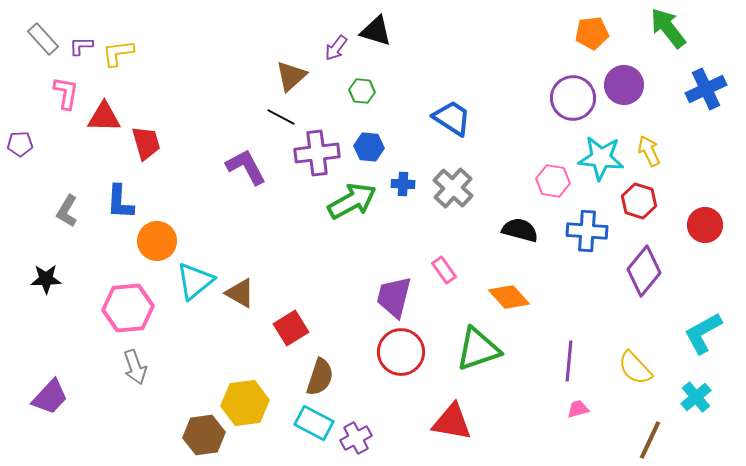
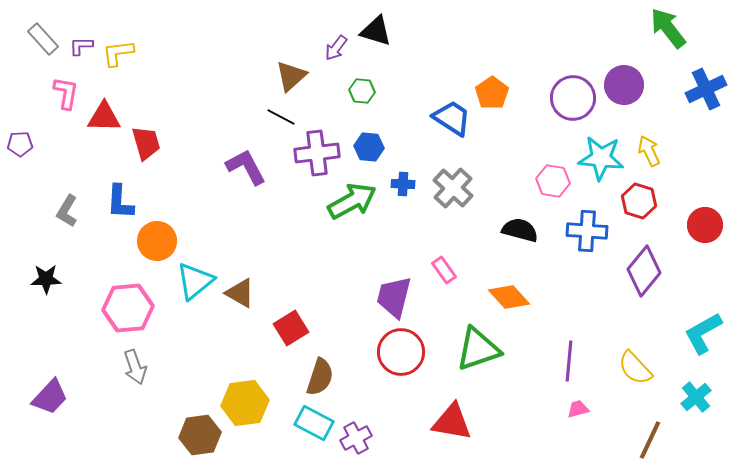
orange pentagon at (592, 33): moved 100 px left, 60 px down; rotated 28 degrees counterclockwise
brown hexagon at (204, 435): moved 4 px left
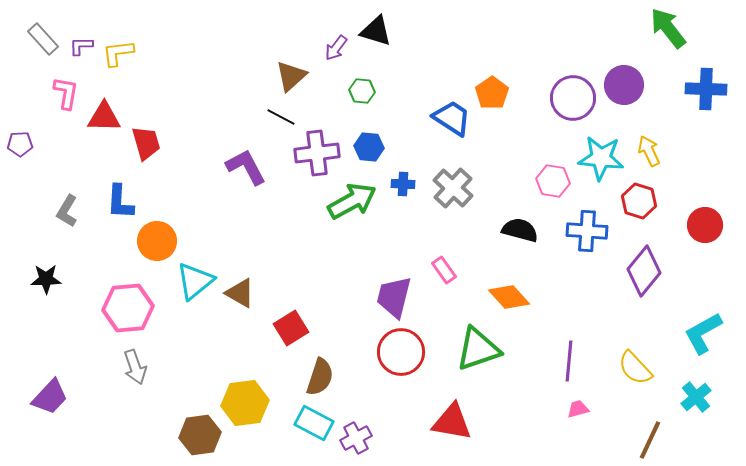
blue cross at (706, 89): rotated 27 degrees clockwise
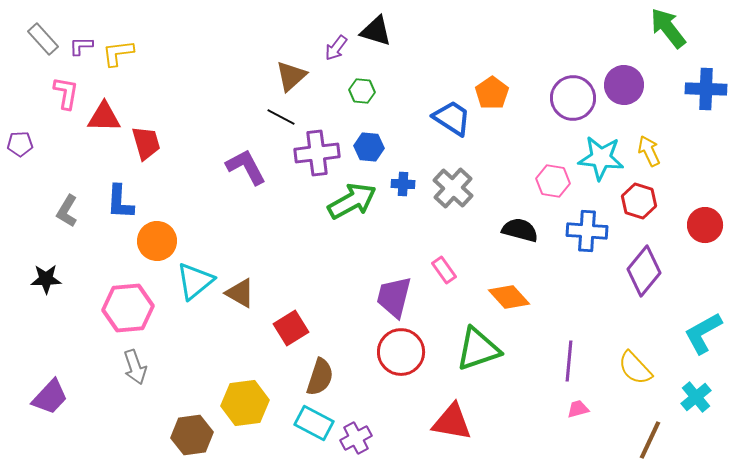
brown hexagon at (200, 435): moved 8 px left
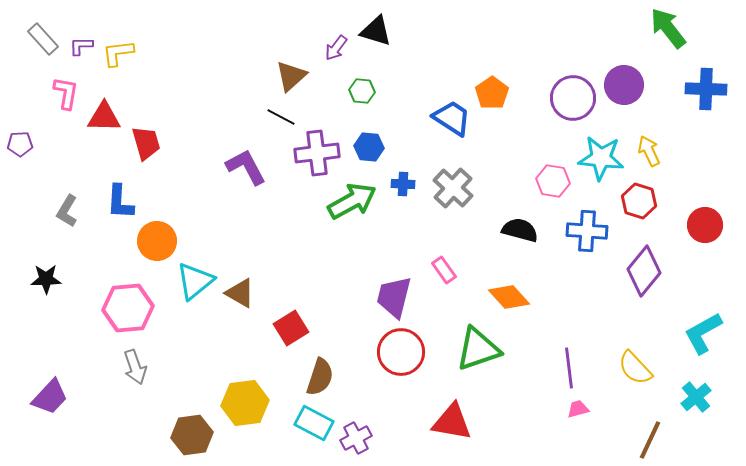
purple line at (569, 361): moved 7 px down; rotated 12 degrees counterclockwise
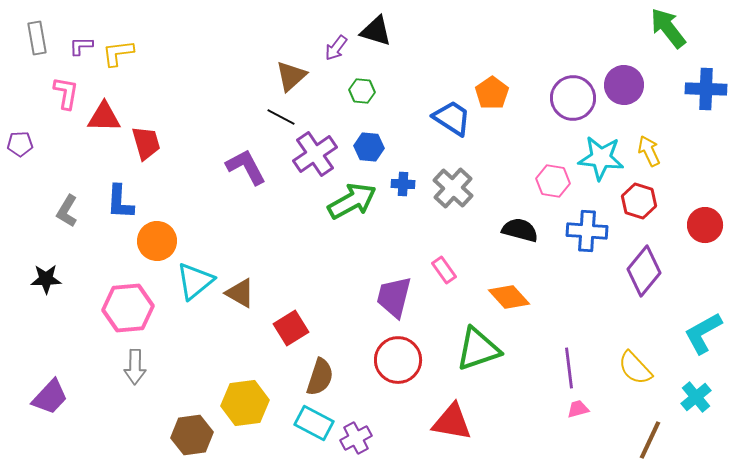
gray rectangle at (43, 39): moved 6 px left, 1 px up; rotated 32 degrees clockwise
purple cross at (317, 153): moved 2 px left, 1 px down; rotated 27 degrees counterclockwise
red circle at (401, 352): moved 3 px left, 8 px down
gray arrow at (135, 367): rotated 20 degrees clockwise
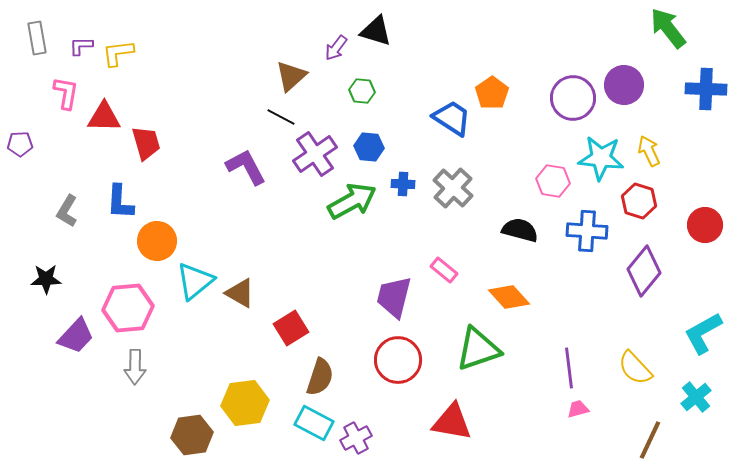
pink rectangle at (444, 270): rotated 16 degrees counterclockwise
purple trapezoid at (50, 397): moved 26 px right, 61 px up
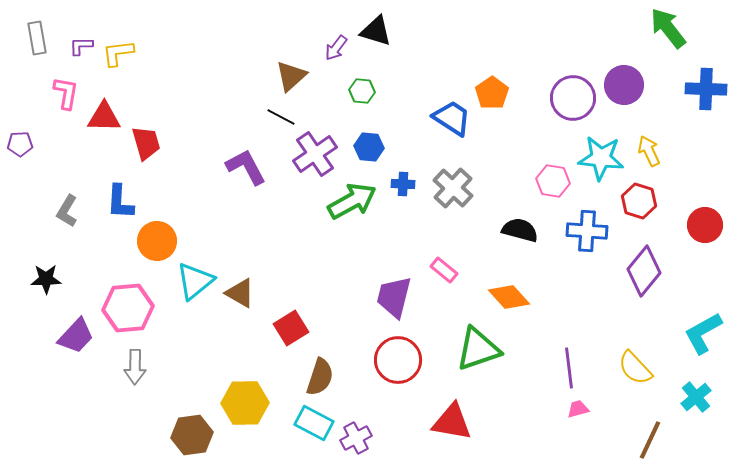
yellow hexagon at (245, 403): rotated 6 degrees clockwise
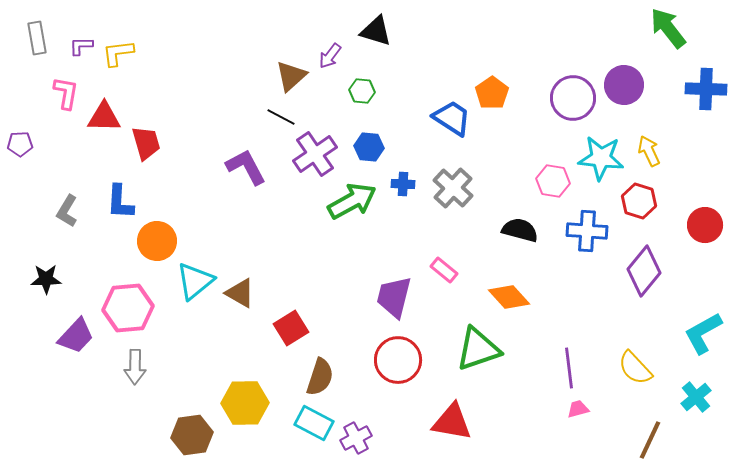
purple arrow at (336, 48): moved 6 px left, 8 px down
